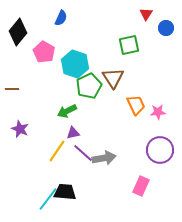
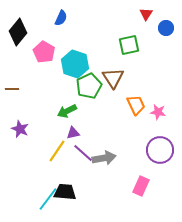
pink star: rotated 14 degrees clockwise
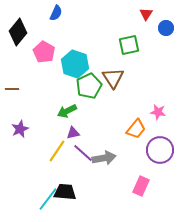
blue semicircle: moved 5 px left, 5 px up
orange trapezoid: moved 24 px down; rotated 65 degrees clockwise
purple star: rotated 24 degrees clockwise
